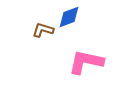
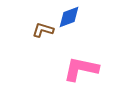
pink L-shape: moved 5 px left, 7 px down
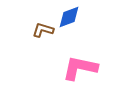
pink L-shape: moved 1 px left, 1 px up
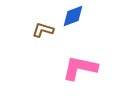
blue diamond: moved 4 px right, 1 px up
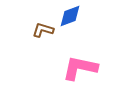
blue diamond: moved 3 px left
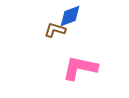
brown L-shape: moved 12 px right
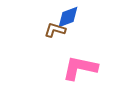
blue diamond: moved 2 px left, 1 px down
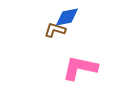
blue diamond: moved 1 px left; rotated 10 degrees clockwise
